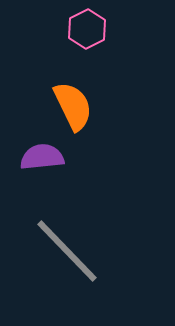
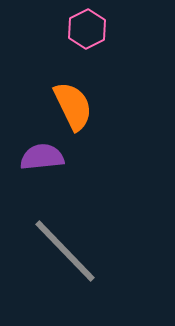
gray line: moved 2 px left
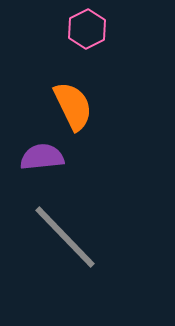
gray line: moved 14 px up
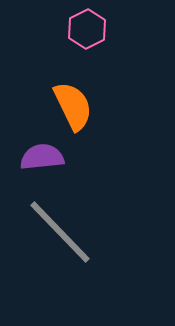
gray line: moved 5 px left, 5 px up
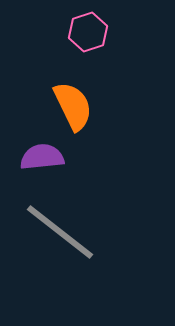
pink hexagon: moved 1 px right, 3 px down; rotated 9 degrees clockwise
gray line: rotated 8 degrees counterclockwise
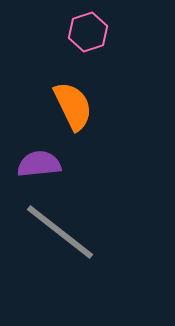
purple semicircle: moved 3 px left, 7 px down
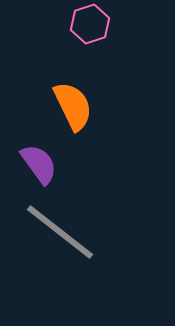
pink hexagon: moved 2 px right, 8 px up
purple semicircle: rotated 60 degrees clockwise
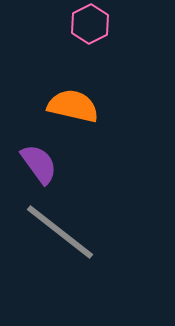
pink hexagon: rotated 9 degrees counterclockwise
orange semicircle: rotated 51 degrees counterclockwise
